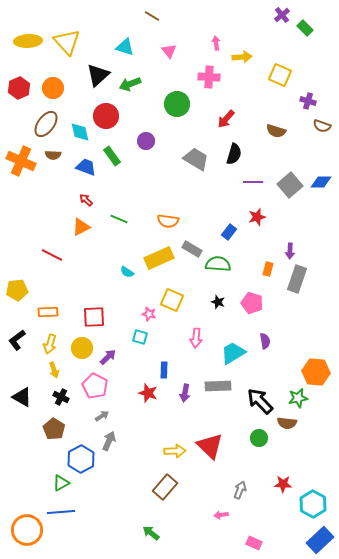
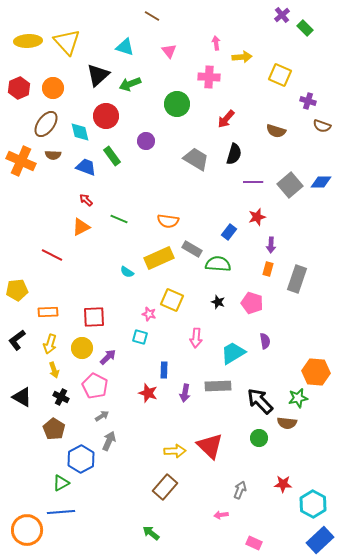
purple arrow at (290, 251): moved 19 px left, 6 px up
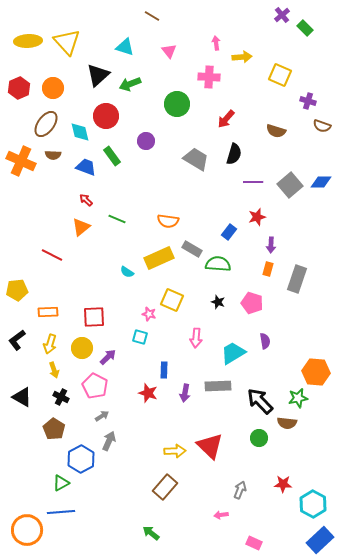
green line at (119, 219): moved 2 px left
orange triangle at (81, 227): rotated 12 degrees counterclockwise
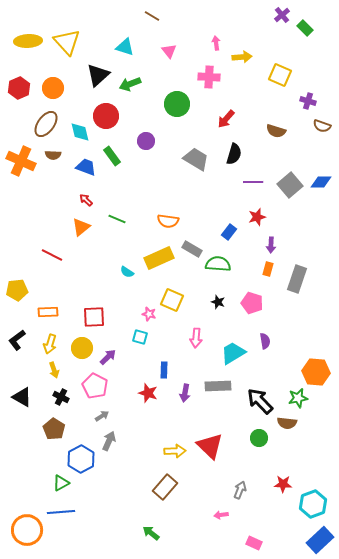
cyan hexagon at (313, 504): rotated 12 degrees clockwise
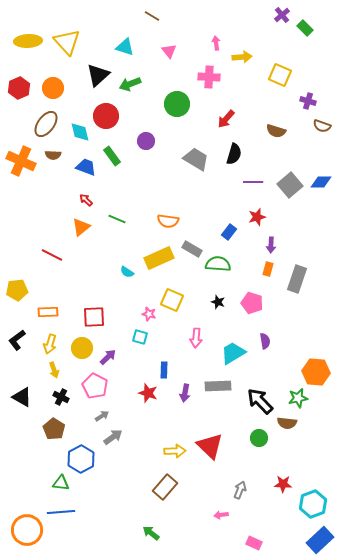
gray arrow at (109, 441): moved 4 px right, 4 px up; rotated 30 degrees clockwise
green triangle at (61, 483): rotated 36 degrees clockwise
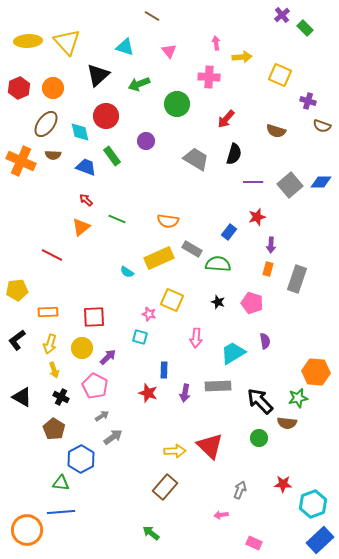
green arrow at (130, 84): moved 9 px right
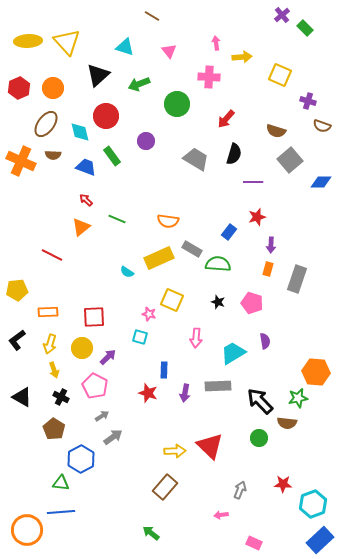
gray square at (290, 185): moved 25 px up
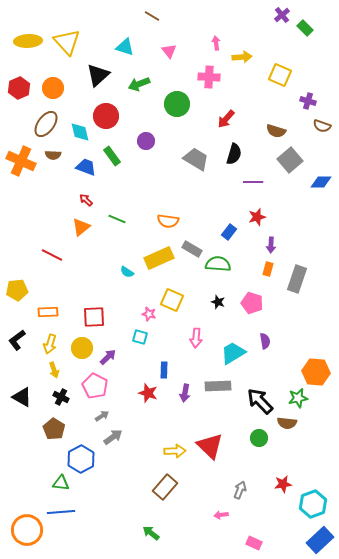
red star at (283, 484): rotated 12 degrees counterclockwise
